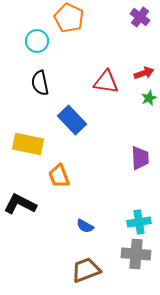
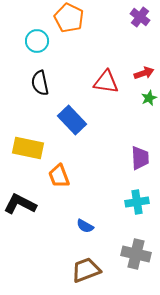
yellow rectangle: moved 4 px down
cyan cross: moved 2 px left, 20 px up
gray cross: rotated 8 degrees clockwise
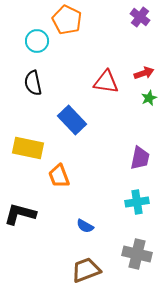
orange pentagon: moved 2 px left, 2 px down
black semicircle: moved 7 px left
purple trapezoid: rotated 15 degrees clockwise
black L-shape: moved 10 px down; rotated 12 degrees counterclockwise
gray cross: moved 1 px right
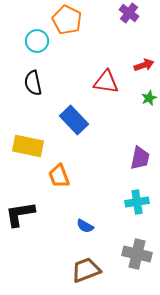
purple cross: moved 11 px left, 4 px up
red arrow: moved 8 px up
blue rectangle: moved 2 px right
yellow rectangle: moved 2 px up
black L-shape: rotated 24 degrees counterclockwise
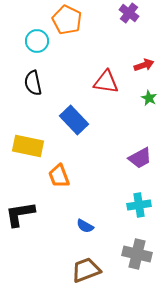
green star: rotated 21 degrees counterclockwise
purple trapezoid: rotated 50 degrees clockwise
cyan cross: moved 2 px right, 3 px down
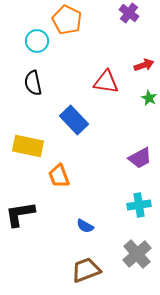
gray cross: rotated 36 degrees clockwise
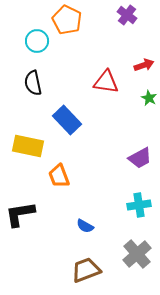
purple cross: moved 2 px left, 2 px down
blue rectangle: moved 7 px left
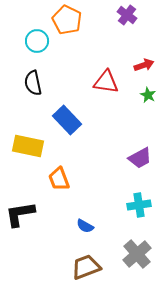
green star: moved 1 px left, 3 px up
orange trapezoid: moved 3 px down
brown trapezoid: moved 3 px up
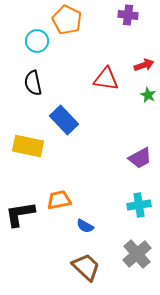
purple cross: moved 1 px right; rotated 30 degrees counterclockwise
red triangle: moved 3 px up
blue rectangle: moved 3 px left
orange trapezoid: moved 21 px down; rotated 100 degrees clockwise
brown trapezoid: rotated 64 degrees clockwise
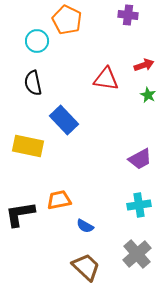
purple trapezoid: moved 1 px down
